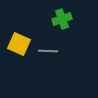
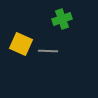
yellow square: moved 2 px right
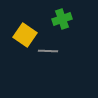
yellow square: moved 4 px right, 9 px up; rotated 10 degrees clockwise
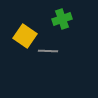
yellow square: moved 1 px down
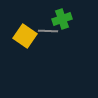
gray line: moved 20 px up
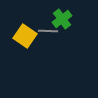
green cross: rotated 18 degrees counterclockwise
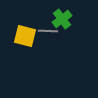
yellow square: rotated 20 degrees counterclockwise
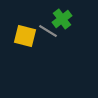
gray line: rotated 30 degrees clockwise
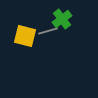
gray line: rotated 48 degrees counterclockwise
